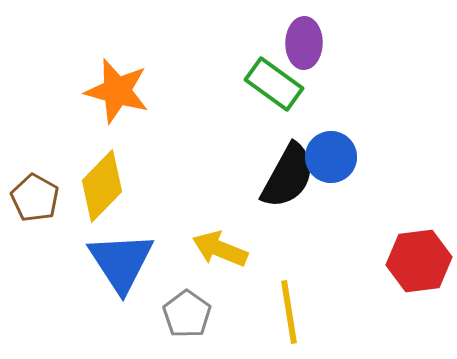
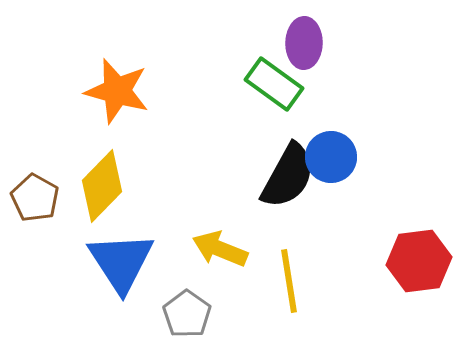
yellow line: moved 31 px up
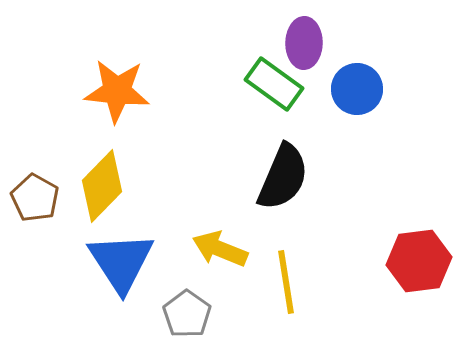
orange star: rotated 10 degrees counterclockwise
blue circle: moved 26 px right, 68 px up
black semicircle: moved 5 px left, 1 px down; rotated 6 degrees counterclockwise
yellow line: moved 3 px left, 1 px down
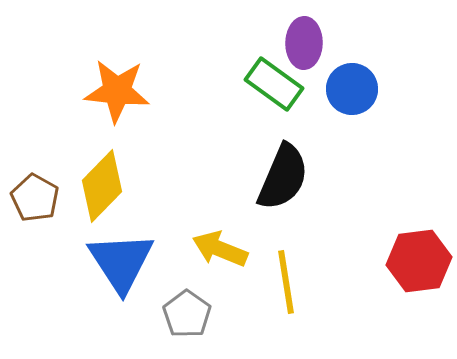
blue circle: moved 5 px left
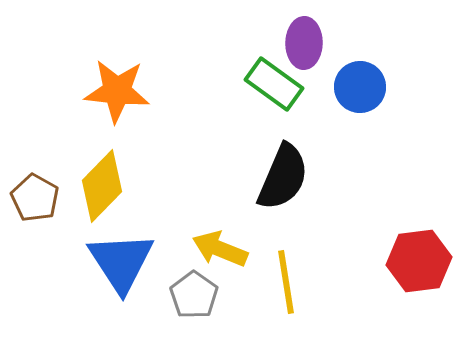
blue circle: moved 8 px right, 2 px up
gray pentagon: moved 7 px right, 19 px up
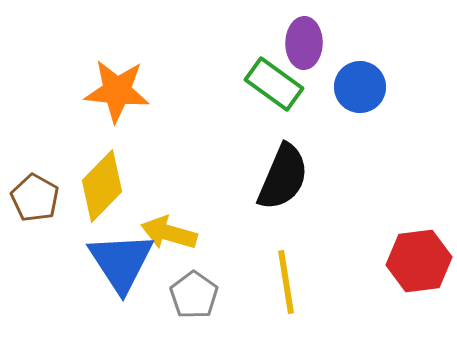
yellow arrow: moved 51 px left, 16 px up; rotated 6 degrees counterclockwise
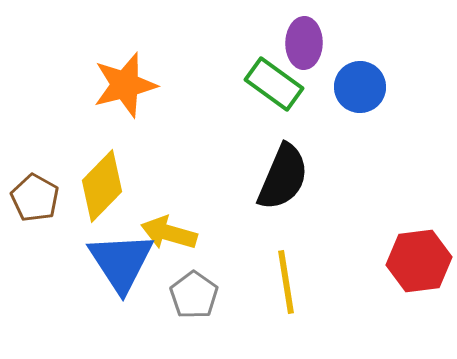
orange star: moved 8 px right, 6 px up; rotated 20 degrees counterclockwise
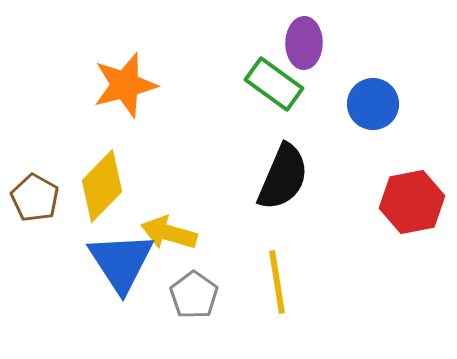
blue circle: moved 13 px right, 17 px down
red hexagon: moved 7 px left, 59 px up; rotated 4 degrees counterclockwise
yellow line: moved 9 px left
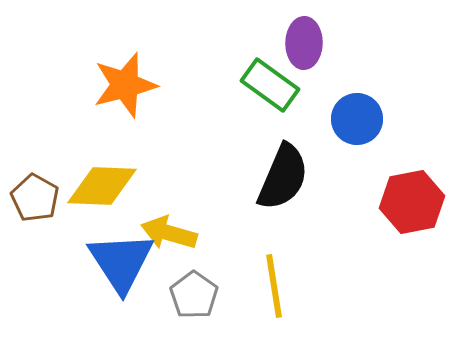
green rectangle: moved 4 px left, 1 px down
blue circle: moved 16 px left, 15 px down
yellow diamond: rotated 48 degrees clockwise
yellow line: moved 3 px left, 4 px down
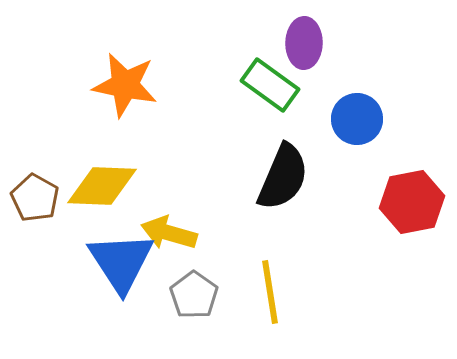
orange star: rotated 26 degrees clockwise
yellow line: moved 4 px left, 6 px down
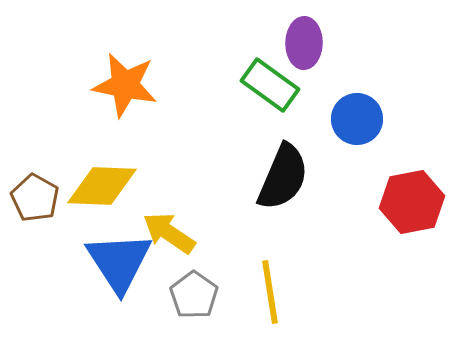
yellow arrow: rotated 18 degrees clockwise
blue triangle: moved 2 px left
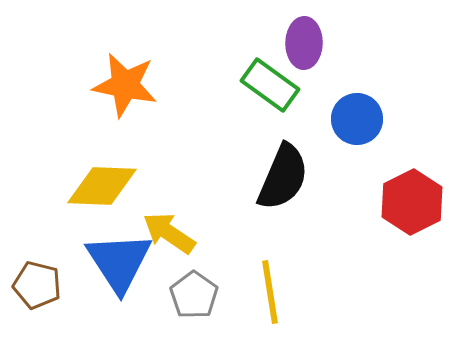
brown pentagon: moved 2 px right, 87 px down; rotated 15 degrees counterclockwise
red hexagon: rotated 16 degrees counterclockwise
